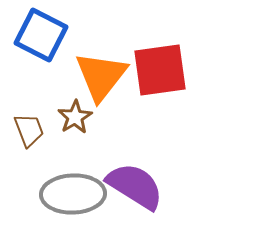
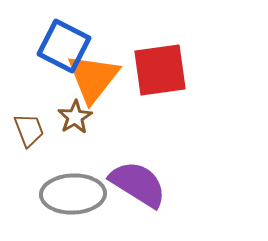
blue square: moved 23 px right, 11 px down
orange triangle: moved 8 px left, 2 px down
purple semicircle: moved 3 px right, 2 px up
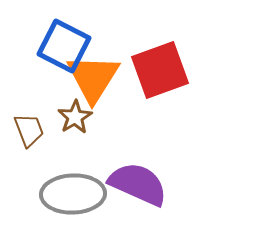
red square: rotated 12 degrees counterclockwise
orange triangle: rotated 6 degrees counterclockwise
purple semicircle: rotated 8 degrees counterclockwise
